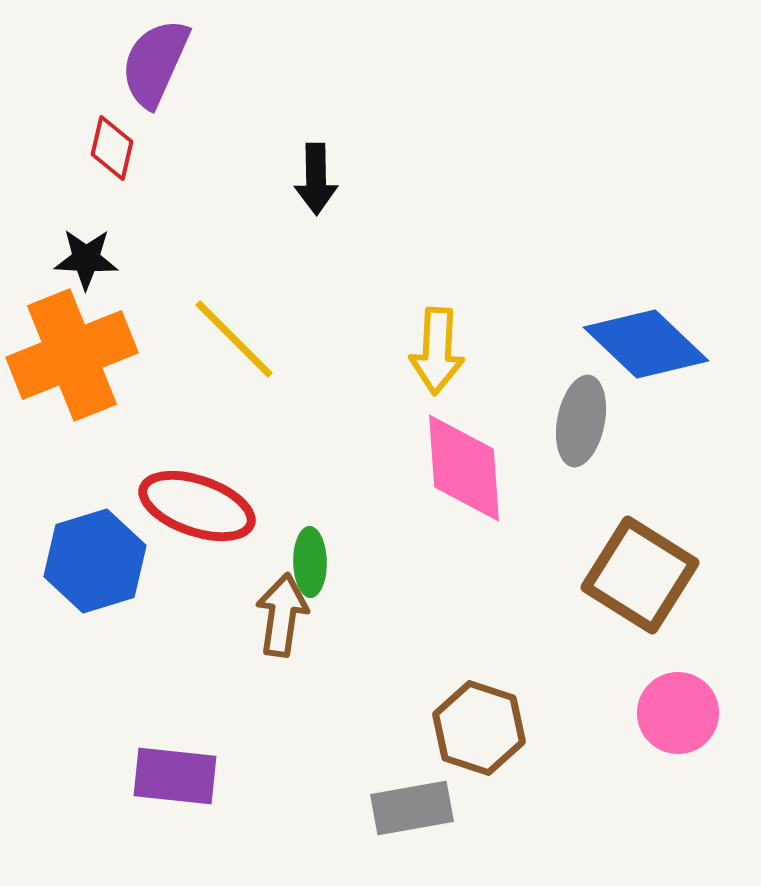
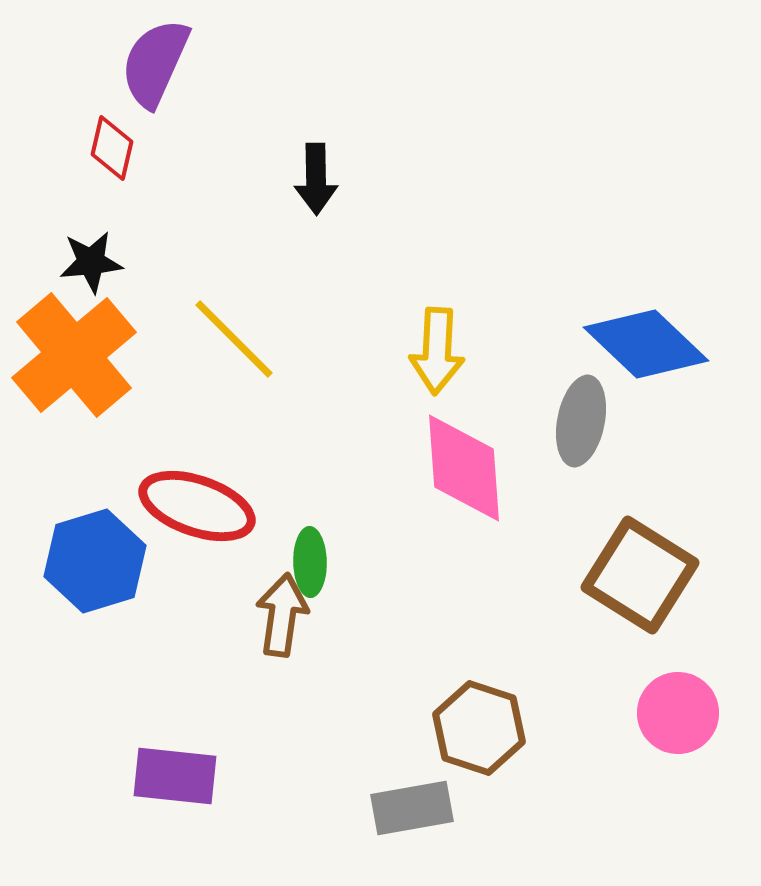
black star: moved 5 px right, 3 px down; rotated 8 degrees counterclockwise
orange cross: moved 2 px right; rotated 18 degrees counterclockwise
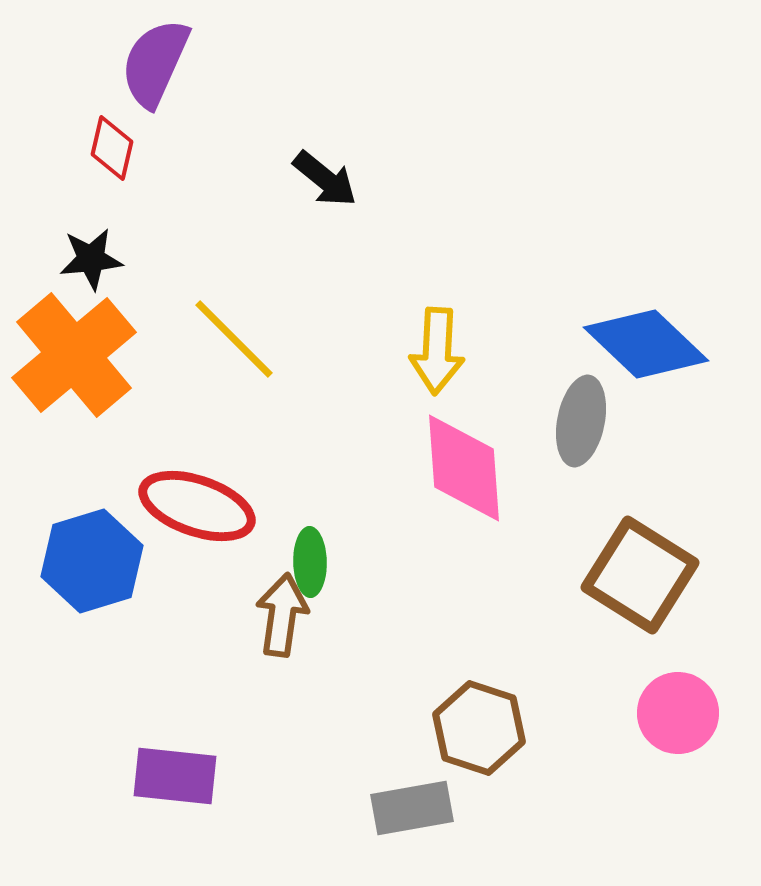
black arrow: moved 9 px right; rotated 50 degrees counterclockwise
black star: moved 3 px up
blue hexagon: moved 3 px left
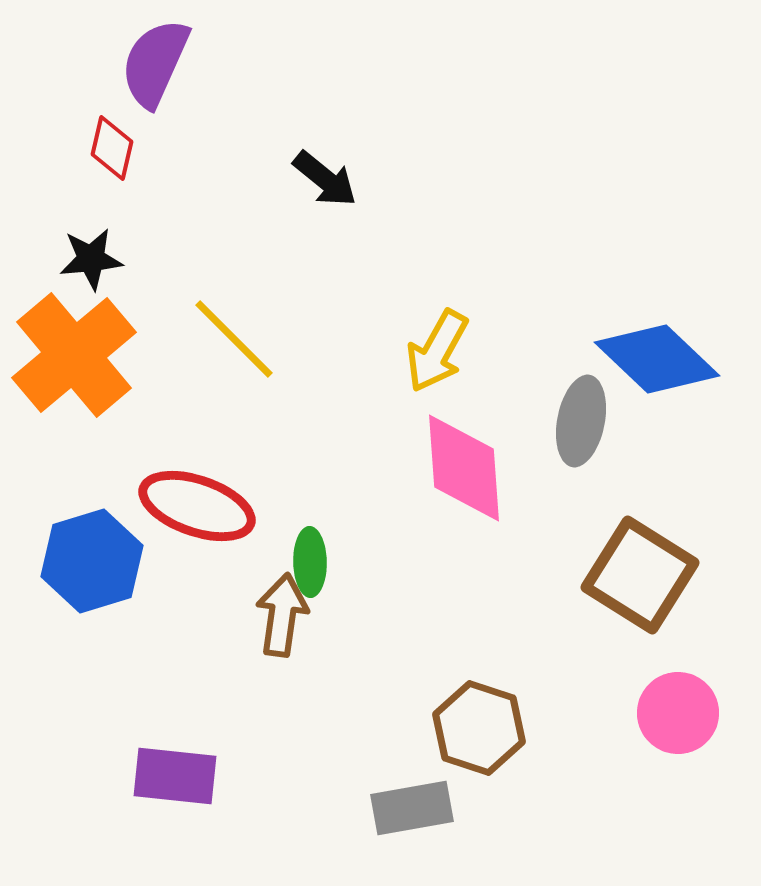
blue diamond: moved 11 px right, 15 px down
yellow arrow: rotated 26 degrees clockwise
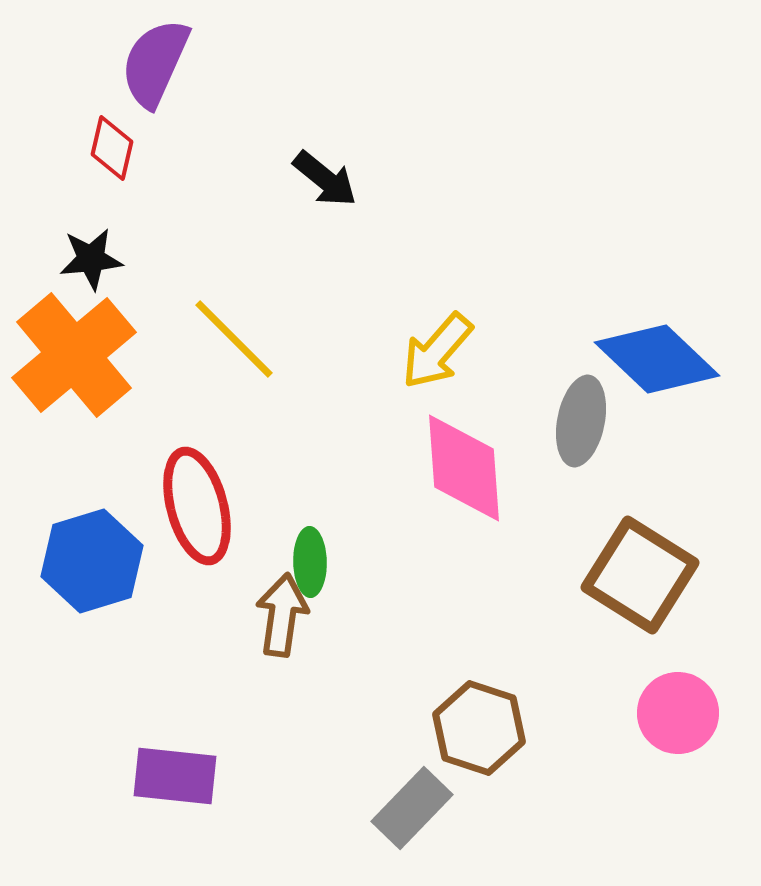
yellow arrow: rotated 12 degrees clockwise
red ellipse: rotated 56 degrees clockwise
gray rectangle: rotated 36 degrees counterclockwise
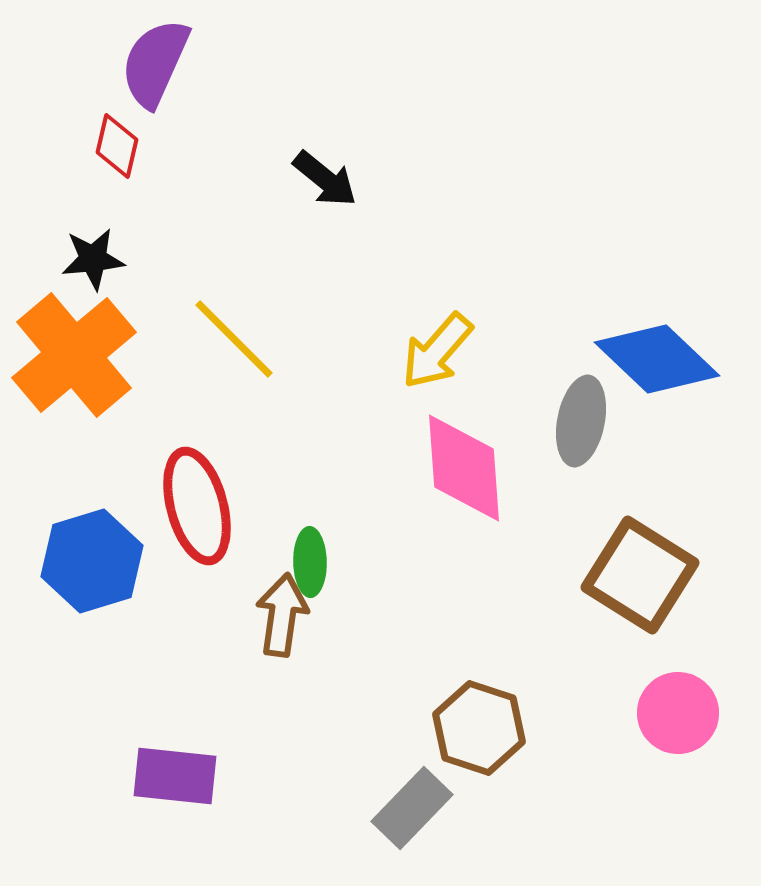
red diamond: moved 5 px right, 2 px up
black star: moved 2 px right
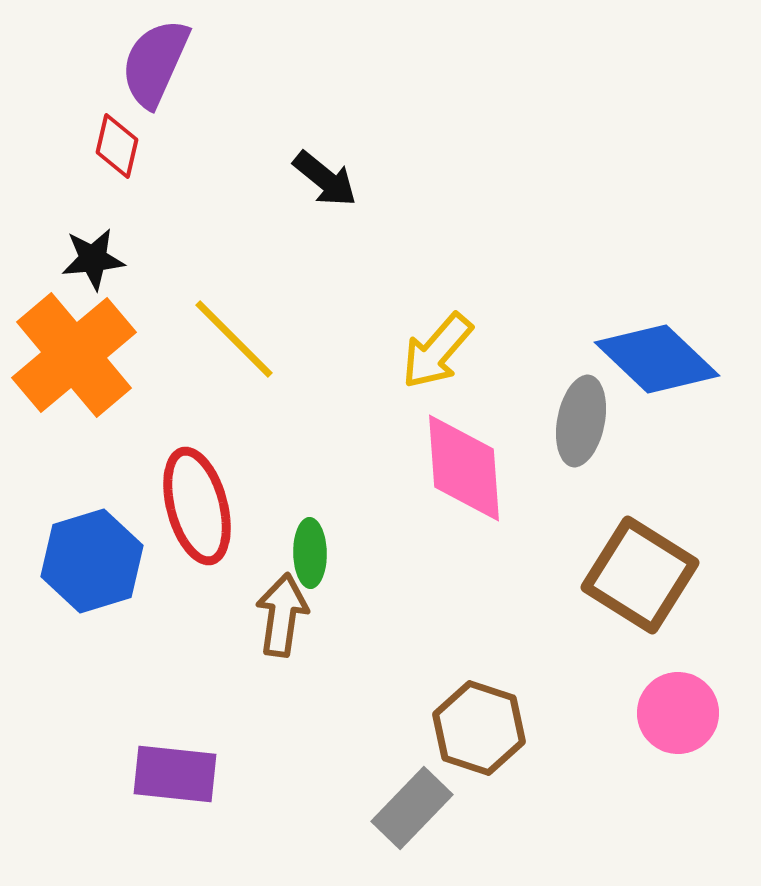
green ellipse: moved 9 px up
purple rectangle: moved 2 px up
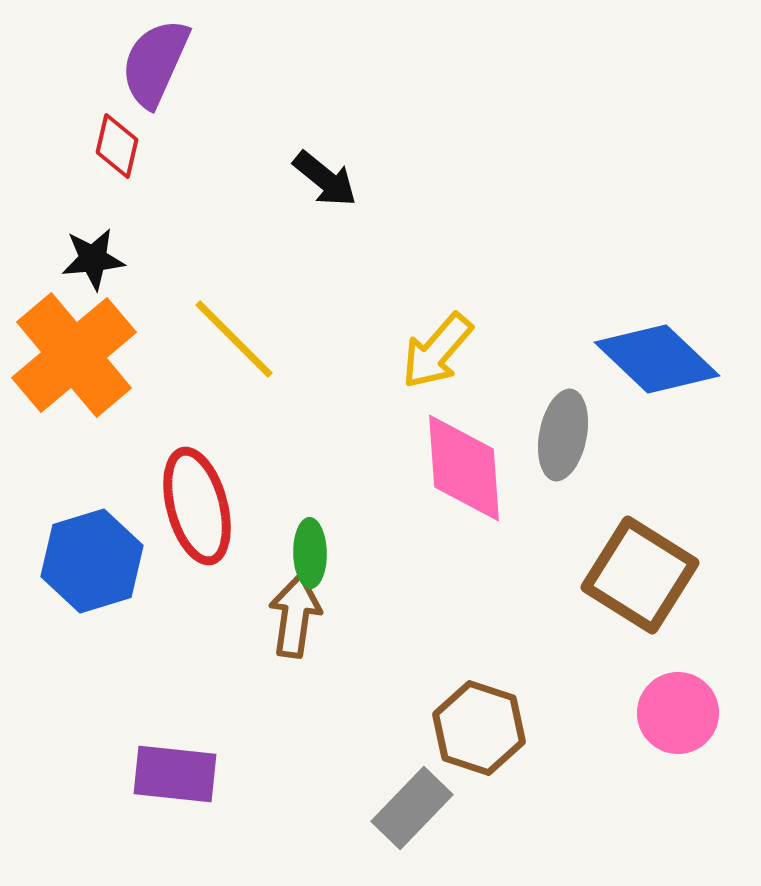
gray ellipse: moved 18 px left, 14 px down
brown arrow: moved 13 px right, 1 px down
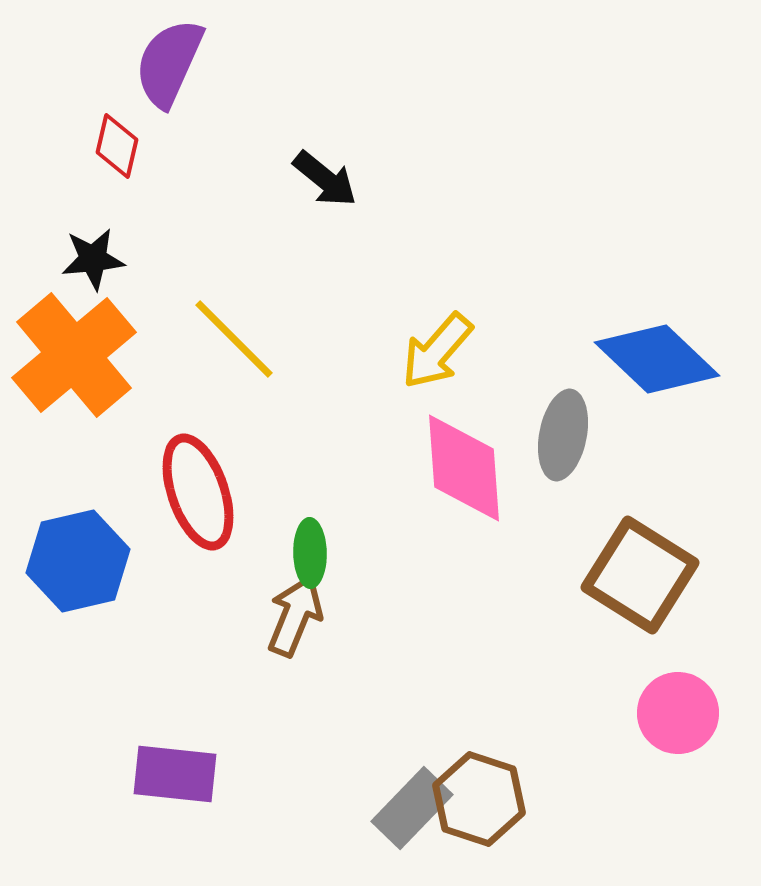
purple semicircle: moved 14 px right
red ellipse: moved 1 px right, 14 px up; rotated 4 degrees counterclockwise
blue hexagon: moved 14 px left; rotated 4 degrees clockwise
brown arrow: rotated 14 degrees clockwise
brown hexagon: moved 71 px down
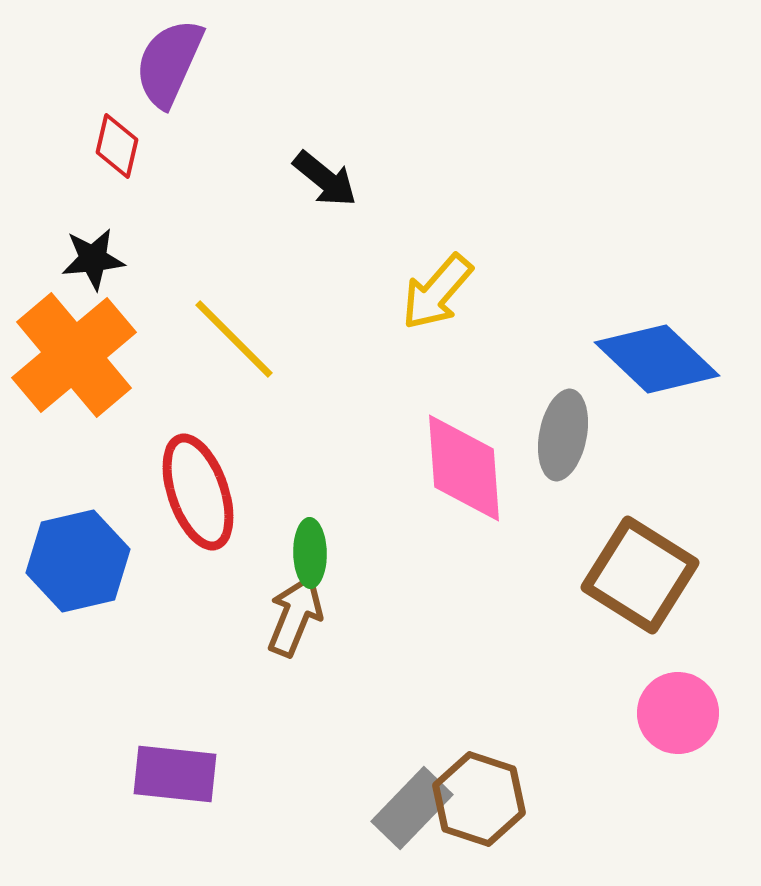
yellow arrow: moved 59 px up
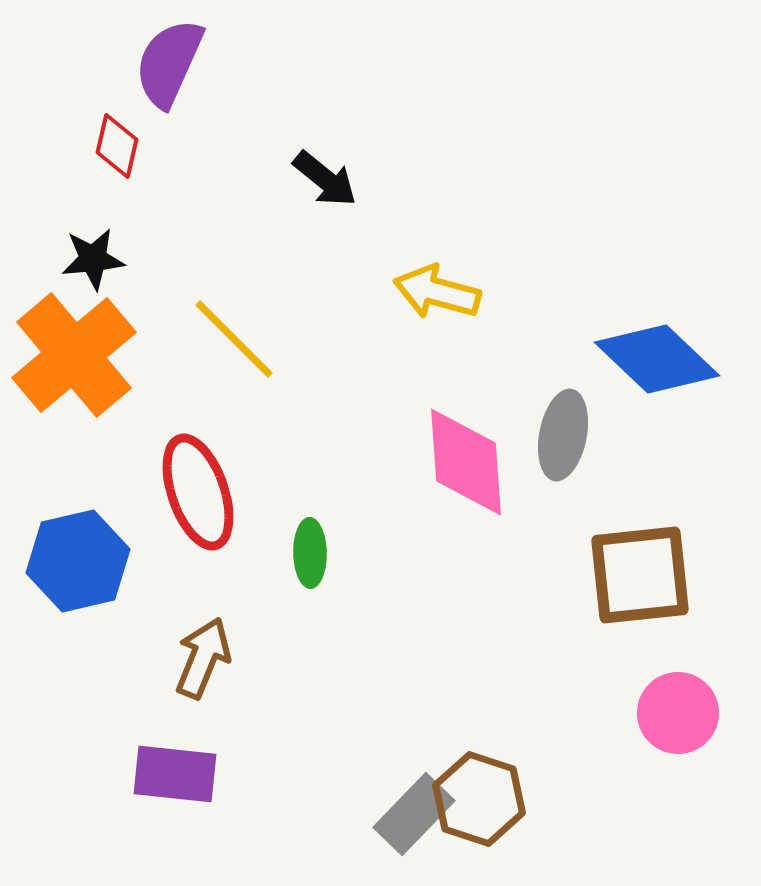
yellow arrow: rotated 64 degrees clockwise
pink diamond: moved 2 px right, 6 px up
brown square: rotated 38 degrees counterclockwise
brown arrow: moved 92 px left, 42 px down
gray rectangle: moved 2 px right, 6 px down
